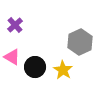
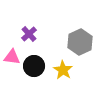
purple cross: moved 14 px right, 9 px down
pink triangle: rotated 24 degrees counterclockwise
black circle: moved 1 px left, 1 px up
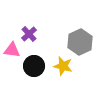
pink triangle: moved 7 px up
yellow star: moved 4 px up; rotated 18 degrees counterclockwise
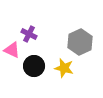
purple cross: rotated 21 degrees counterclockwise
pink triangle: rotated 18 degrees clockwise
yellow star: moved 1 px right, 2 px down
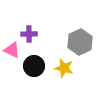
purple cross: rotated 28 degrees counterclockwise
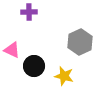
purple cross: moved 22 px up
yellow star: moved 8 px down
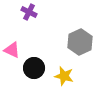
purple cross: rotated 28 degrees clockwise
black circle: moved 2 px down
